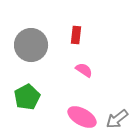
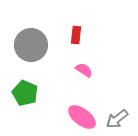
green pentagon: moved 2 px left, 4 px up; rotated 20 degrees counterclockwise
pink ellipse: rotated 8 degrees clockwise
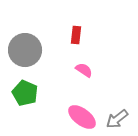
gray circle: moved 6 px left, 5 px down
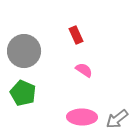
red rectangle: rotated 30 degrees counterclockwise
gray circle: moved 1 px left, 1 px down
green pentagon: moved 2 px left
pink ellipse: rotated 36 degrees counterclockwise
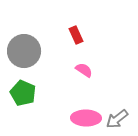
pink ellipse: moved 4 px right, 1 px down
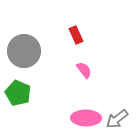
pink semicircle: rotated 18 degrees clockwise
green pentagon: moved 5 px left
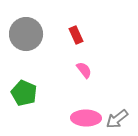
gray circle: moved 2 px right, 17 px up
green pentagon: moved 6 px right
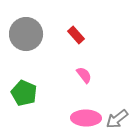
red rectangle: rotated 18 degrees counterclockwise
pink semicircle: moved 5 px down
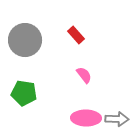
gray circle: moved 1 px left, 6 px down
green pentagon: rotated 15 degrees counterclockwise
gray arrow: rotated 140 degrees counterclockwise
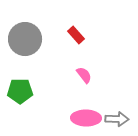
gray circle: moved 1 px up
green pentagon: moved 4 px left, 2 px up; rotated 10 degrees counterclockwise
